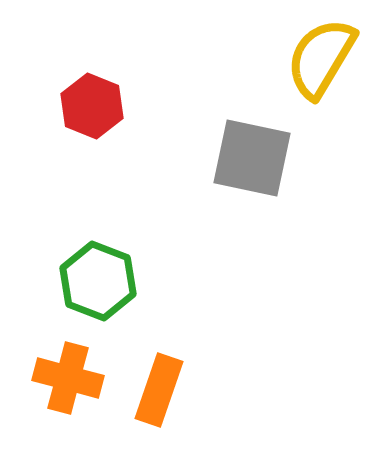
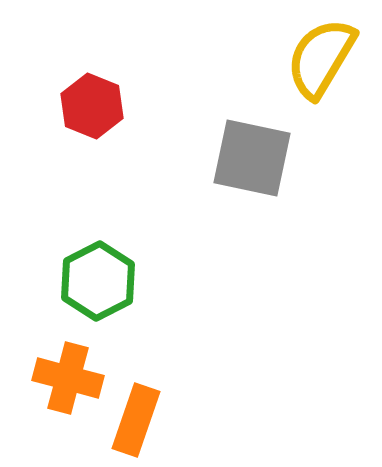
green hexagon: rotated 12 degrees clockwise
orange rectangle: moved 23 px left, 30 px down
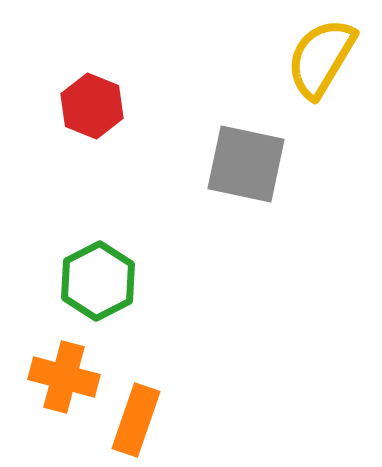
gray square: moved 6 px left, 6 px down
orange cross: moved 4 px left, 1 px up
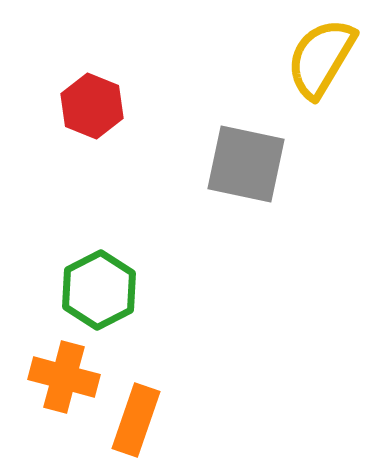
green hexagon: moved 1 px right, 9 px down
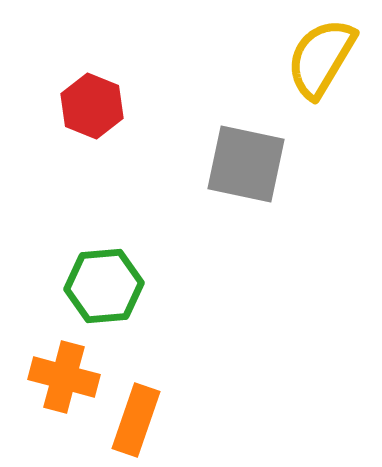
green hexagon: moved 5 px right, 4 px up; rotated 22 degrees clockwise
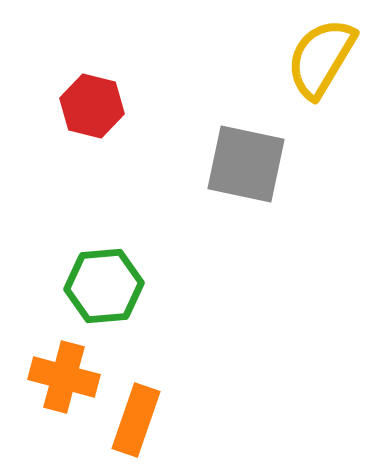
red hexagon: rotated 8 degrees counterclockwise
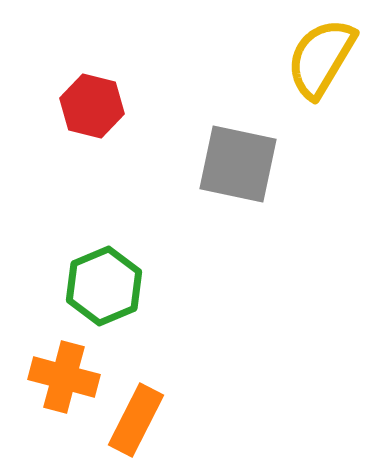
gray square: moved 8 px left
green hexagon: rotated 18 degrees counterclockwise
orange rectangle: rotated 8 degrees clockwise
